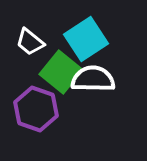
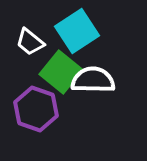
cyan square: moved 9 px left, 8 px up
white semicircle: moved 1 px down
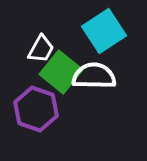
cyan square: moved 27 px right
white trapezoid: moved 11 px right, 7 px down; rotated 100 degrees counterclockwise
white semicircle: moved 1 px right, 4 px up
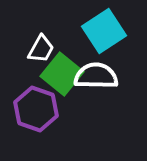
green square: moved 1 px right, 2 px down
white semicircle: moved 2 px right
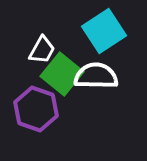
white trapezoid: moved 1 px right, 1 px down
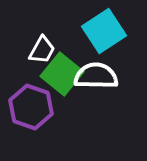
purple hexagon: moved 5 px left, 2 px up
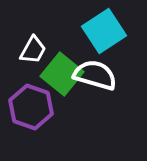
white trapezoid: moved 9 px left
white semicircle: moved 1 px left, 1 px up; rotated 15 degrees clockwise
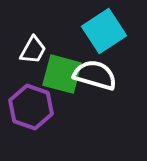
green square: rotated 24 degrees counterclockwise
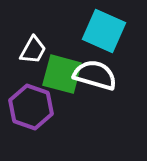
cyan square: rotated 33 degrees counterclockwise
